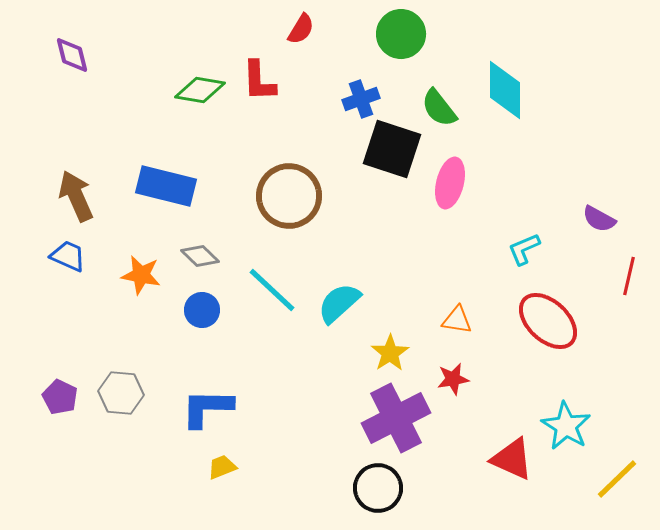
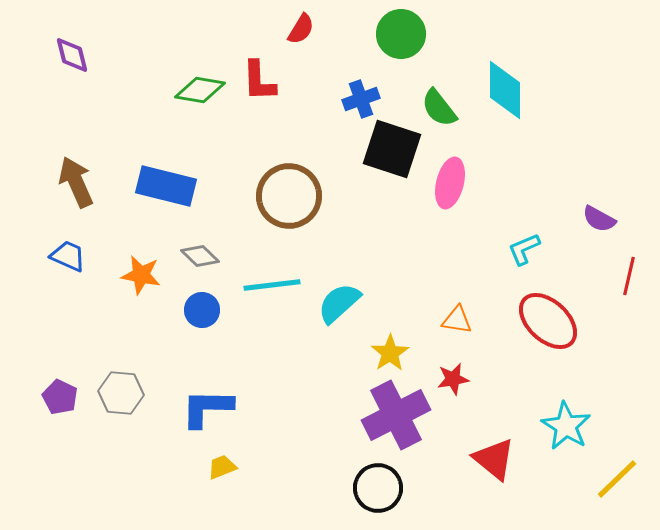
brown arrow: moved 14 px up
cyan line: moved 5 px up; rotated 50 degrees counterclockwise
purple cross: moved 3 px up
red triangle: moved 18 px left; rotated 15 degrees clockwise
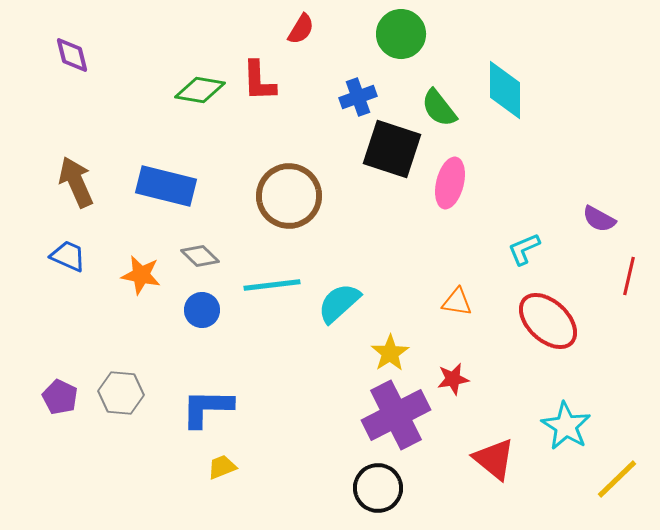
blue cross: moved 3 px left, 2 px up
orange triangle: moved 18 px up
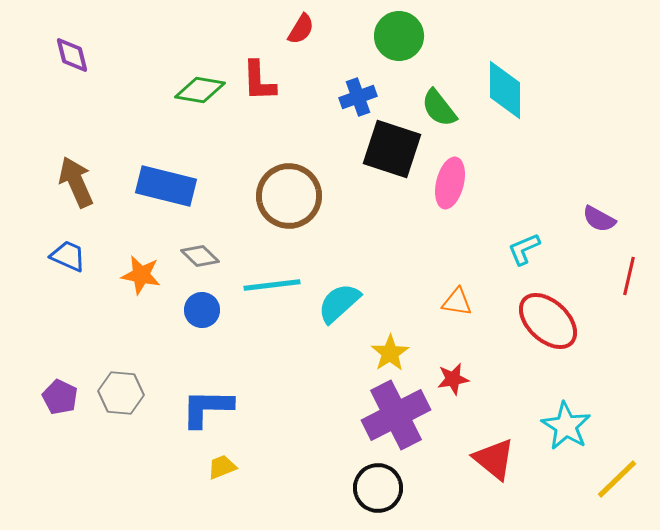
green circle: moved 2 px left, 2 px down
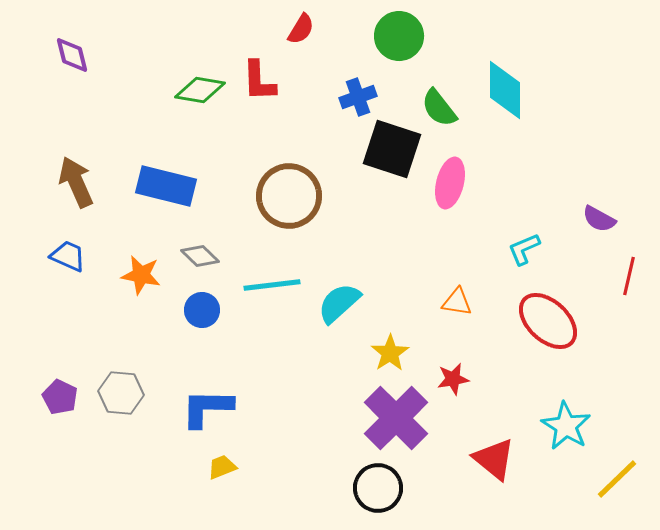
purple cross: moved 3 px down; rotated 18 degrees counterclockwise
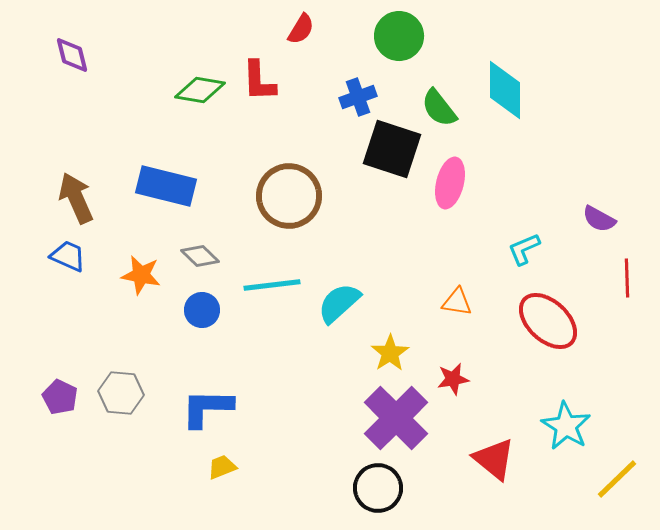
brown arrow: moved 16 px down
red line: moved 2 px left, 2 px down; rotated 15 degrees counterclockwise
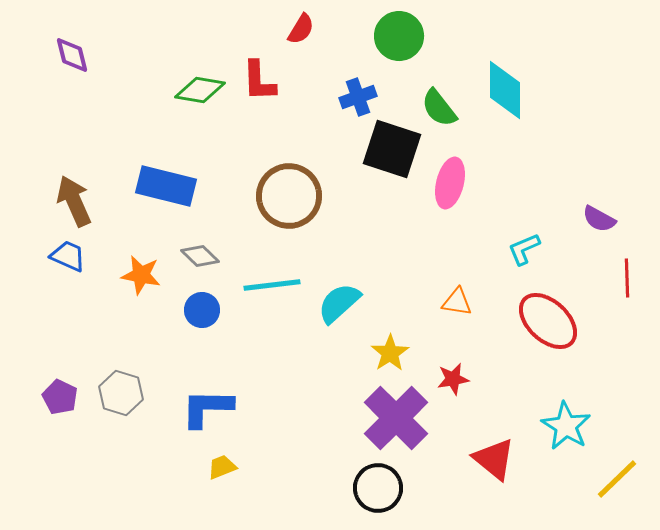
brown arrow: moved 2 px left, 3 px down
gray hexagon: rotated 12 degrees clockwise
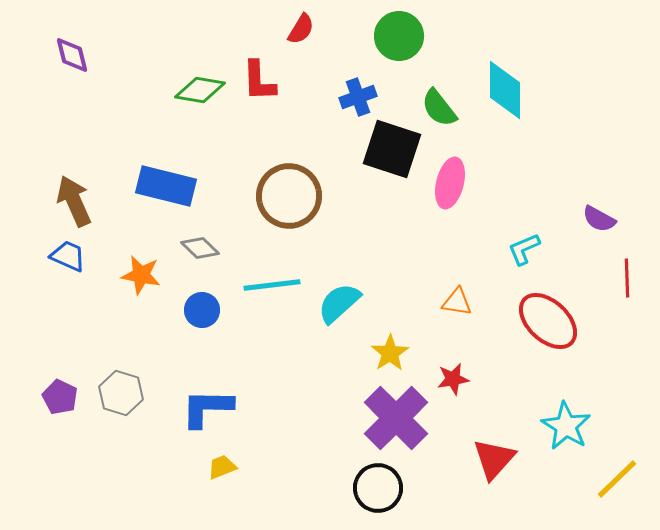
gray diamond: moved 8 px up
red triangle: rotated 33 degrees clockwise
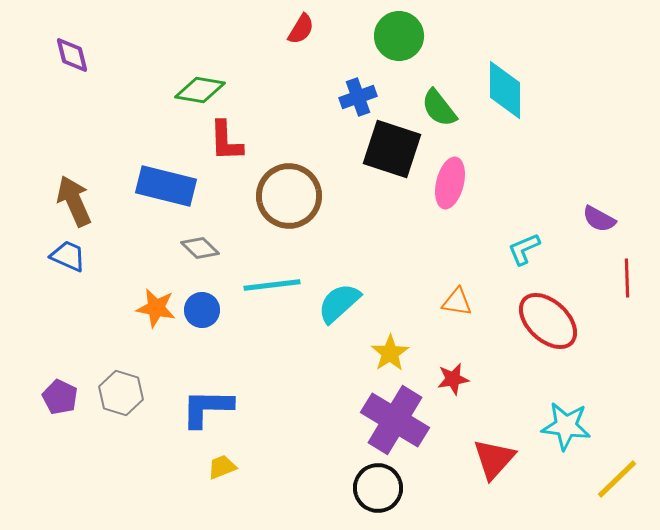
red L-shape: moved 33 px left, 60 px down
orange star: moved 15 px right, 33 px down
purple cross: moved 1 px left, 2 px down; rotated 14 degrees counterclockwise
cyan star: rotated 24 degrees counterclockwise
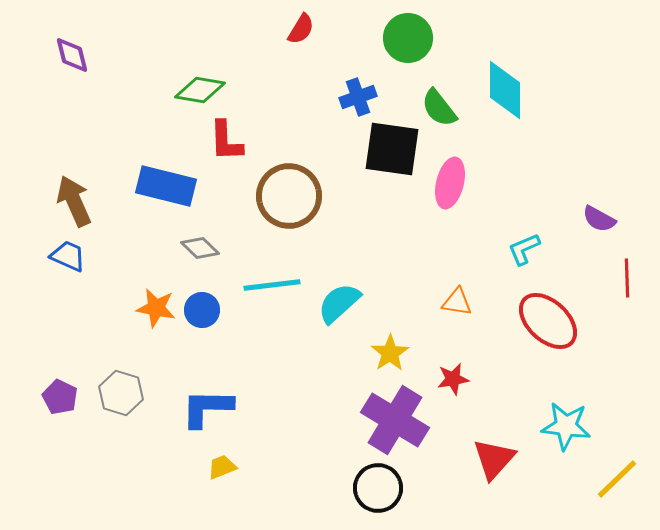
green circle: moved 9 px right, 2 px down
black square: rotated 10 degrees counterclockwise
